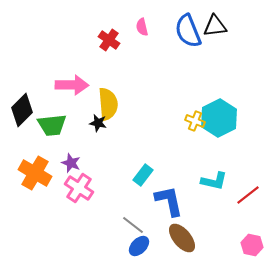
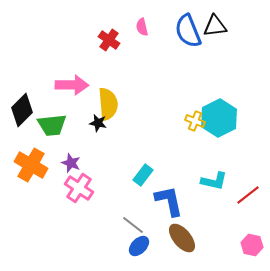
orange cross: moved 4 px left, 8 px up
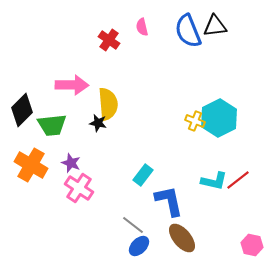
red line: moved 10 px left, 15 px up
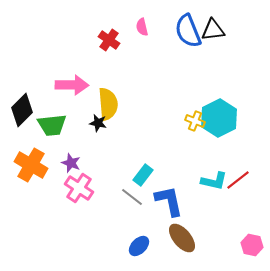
black triangle: moved 2 px left, 4 px down
gray line: moved 1 px left, 28 px up
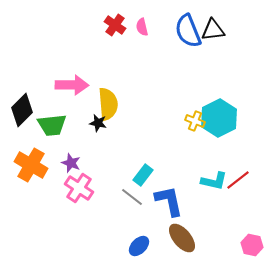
red cross: moved 6 px right, 15 px up
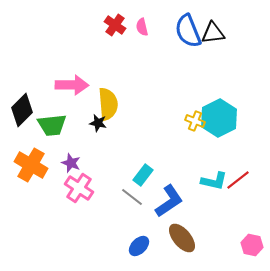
black triangle: moved 3 px down
blue L-shape: rotated 68 degrees clockwise
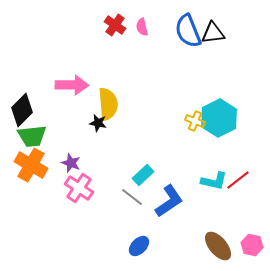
green trapezoid: moved 20 px left, 11 px down
cyan rectangle: rotated 10 degrees clockwise
brown ellipse: moved 36 px right, 8 px down
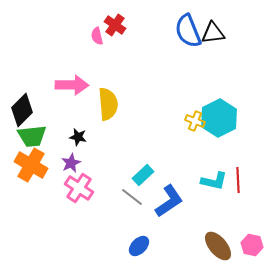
pink semicircle: moved 45 px left, 9 px down
black star: moved 20 px left, 14 px down
purple star: rotated 24 degrees clockwise
red line: rotated 55 degrees counterclockwise
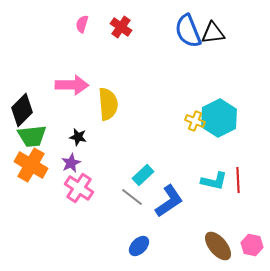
red cross: moved 6 px right, 2 px down
pink semicircle: moved 15 px left, 12 px up; rotated 30 degrees clockwise
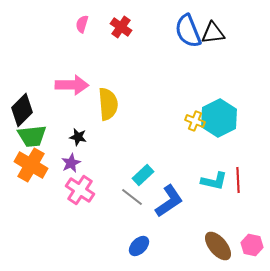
pink cross: moved 1 px right, 2 px down
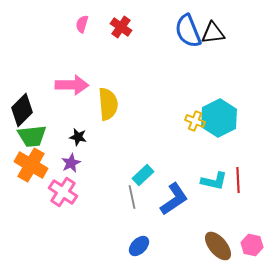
pink cross: moved 17 px left, 2 px down
gray line: rotated 40 degrees clockwise
blue L-shape: moved 5 px right, 2 px up
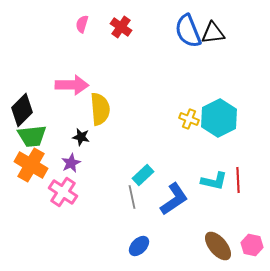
yellow semicircle: moved 8 px left, 5 px down
yellow cross: moved 6 px left, 2 px up
black star: moved 3 px right
